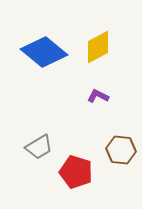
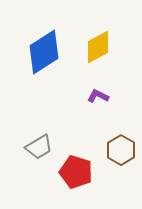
blue diamond: rotated 72 degrees counterclockwise
brown hexagon: rotated 24 degrees clockwise
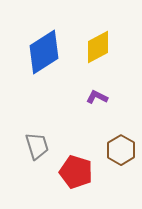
purple L-shape: moved 1 px left, 1 px down
gray trapezoid: moved 2 px left, 1 px up; rotated 76 degrees counterclockwise
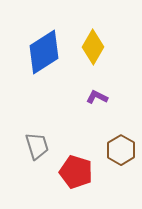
yellow diamond: moved 5 px left; rotated 32 degrees counterclockwise
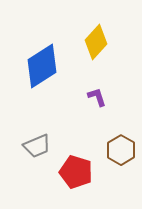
yellow diamond: moved 3 px right, 5 px up; rotated 12 degrees clockwise
blue diamond: moved 2 px left, 14 px down
purple L-shape: rotated 45 degrees clockwise
gray trapezoid: rotated 84 degrees clockwise
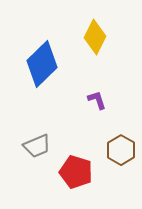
yellow diamond: moved 1 px left, 5 px up; rotated 16 degrees counterclockwise
blue diamond: moved 2 px up; rotated 12 degrees counterclockwise
purple L-shape: moved 3 px down
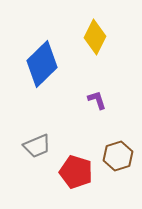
brown hexagon: moved 3 px left, 6 px down; rotated 12 degrees clockwise
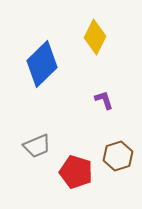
purple L-shape: moved 7 px right
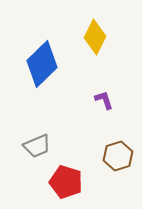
red pentagon: moved 10 px left, 10 px down
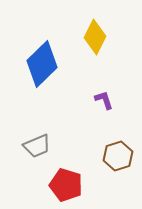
red pentagon: moved 3 px down
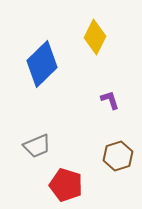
purple L-shape: moved 6 px right
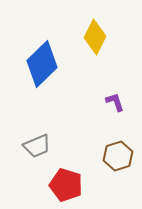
purple L-shape: moved 5 px right, 2 px down
